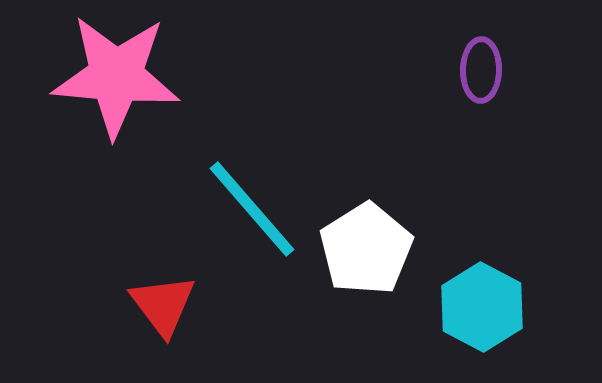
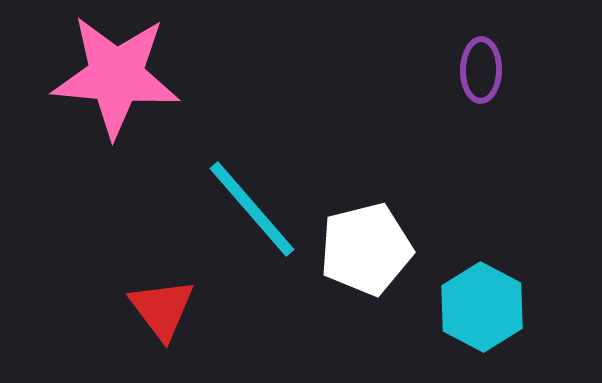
white pentagon: rotated 18 degrees clockwise
red triangle: moved 1 px left, 4 px down
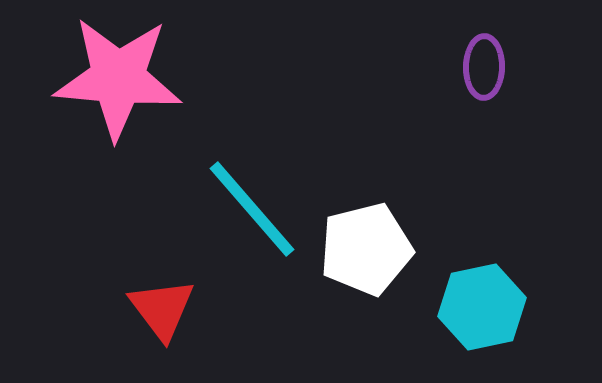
purple ellipse: moved 3 px right, 3 px up
pink star: moved 2 px right, 2 px down
cyan hexagon: rotated 20 degrees clockwise
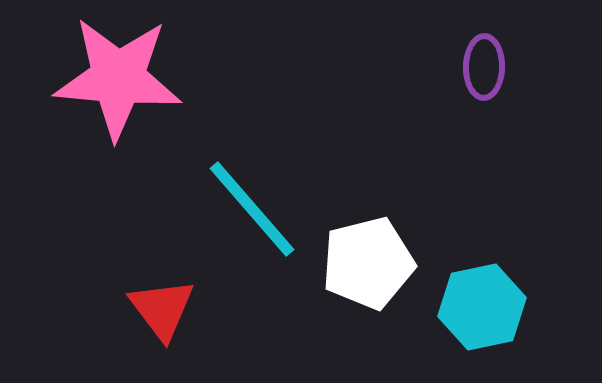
white pentagon: moved 2 px right, 14 px down
